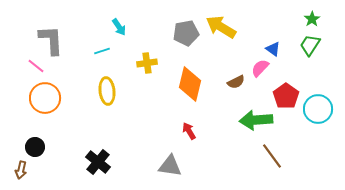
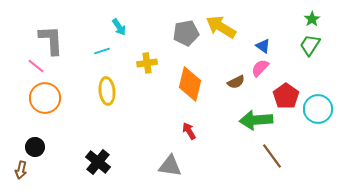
blue triangle: moved 10 px left, 3 px up
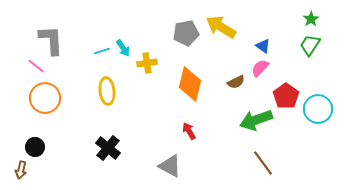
green star: moved 1 px left
cyan arrow: moved 4 px right, 21 px down
green arrow: rotated 16 degrees counterclockwise
brown line: moved 9 px left, 7 px down
black cross: moved 10 px right, 14 px up
gray triangle: rotated 20 degrees clockwise
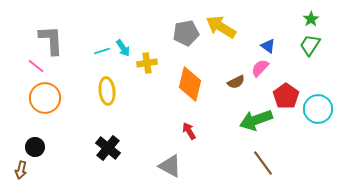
blue triangle: moved 5 px right
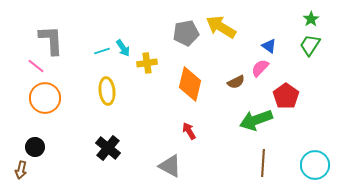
blue triangle: moved 1 px right
cyan circle: moved 3 px left, 56 px down
brown line: rotated 40 degrees clockwise
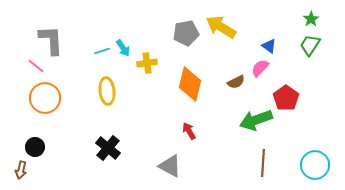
red pentagon: moved 2 px down
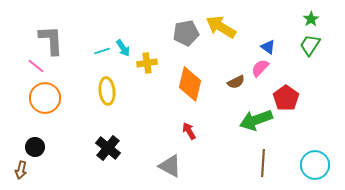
blue triangle: moved 1 px left, 1 px down
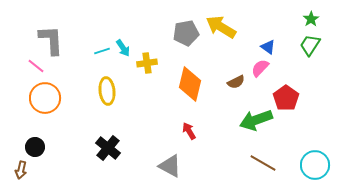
brown line: rotated 64 degrees counterclockwise
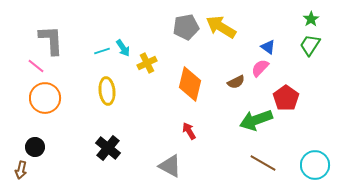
gray pentagon: moved 6 px up
yellow cross: rotated 18 degrees counterclockwise
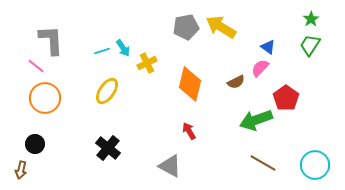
yellow ellipse: rotated 40 degrees clockwise
black circle: moved 3 px up
